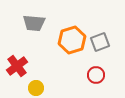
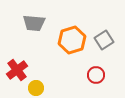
gray square: moved 4 px right, 2 px up; rotated 12 degrees counterclockwise
red cross: moved 4 px down
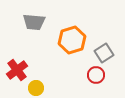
gray trapezoid: moved 1 px up
gray square: moved 13 px down
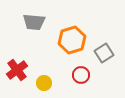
red circle: moved 15 px left
yellow circle: moved 8 px right, 5 px up
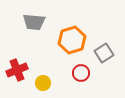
red cross: rotated 15 degrees clockwise
red circle: moved 2 px up
yellow circle: moved 1 px left
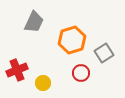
gray trapezoid: rotated 70 degrees counterclockwise
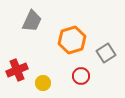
gray trapezoid: moved 2 px left, 1 px up
gray square: moved 2 px right
red circle: moved 3 px down
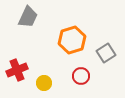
gray trapezoid: moved 4 px left, 4 px up
yellow circle: moved 1 px right
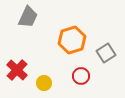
red cross: rotated 25 degrees counterclockwise
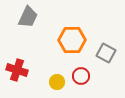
orange hexagon: rotated 16 degrees clockwise
gray square: rotated 30 degrees counterclockwise
red cross: rotated 25 degrees counterclockwise
yellow circle: moved 13 px right, 1 px up
